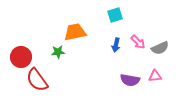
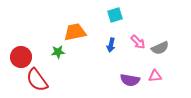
blue arrow: moved 5 px left
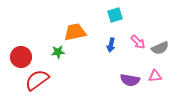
red semicircle: rotated 90 degrees clockwise
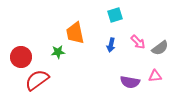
orange trapezoid: moved 1 px down; rotated 90 degrees counterclockwise
gray semicircle: rotated 12 degrees counterclockwise
purple semicircle: moved 2 px down
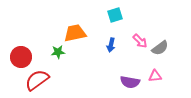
orange trapezoid: rotated 90 degrees clockwise
pink arrow: moved 2 px right, 1 px up
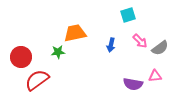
cyan square: moved 13 px right
purple semicircle: moved 3 px right, 2 px down
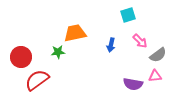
gray semicircle: moved 2 px left, 7 px down
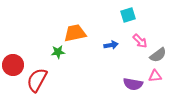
blue arrow: rotated 112 degrees counterclockwise
red circle: moved 8 px left, 8 px down
red semicircle: rotated 25 degrees counterclockwise
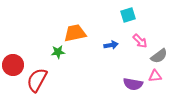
gray semicircle: moved 1 px right, 1 px down
